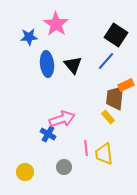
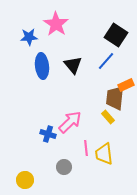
blue ellipse: moved 5 px left, 2 px down
pink arrow: moved 8 px right, 3 px down; rotated 25 degrees counterclockwise
blue cross: rotated 14 degrees counterclockwise
yellow circle: moved 8 px down
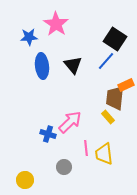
black square: moved 1 px left, 4 px down
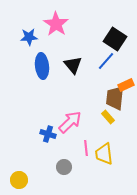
yellow circle: moved 6 px left
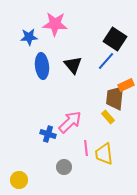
pink star: moved 1 px left; rotated 30 degrees counterclockwise
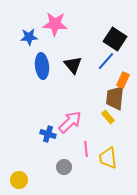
orange rectangle: moved 3 px left, 5 px up; rotated 42 degrees counterclockwise
pink line: moved 1 px down
yellow trapezoid: moved 4 px right, 4 px down
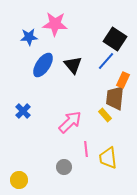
blue ellipse: moved 1 px right, 1 px up; rotated 40 degrees clockwise
yellow rectangle: moved 3 px left, 2 px up
blue cross: moved 25 px left, 23 px up; rotated 28 degrees clockwise
